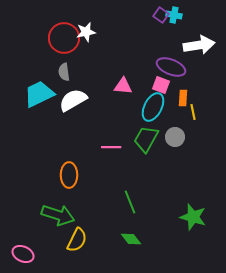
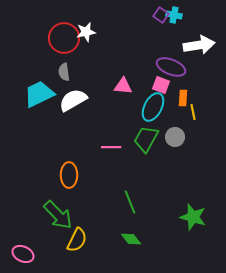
green arrow: rotated 28 degrees clockwise
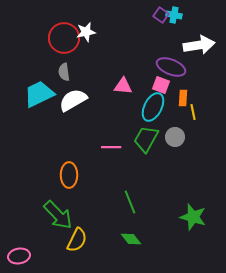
pink ellipse: moved 4 px left, 2 px down; rotated 35 degrees counterclockwise
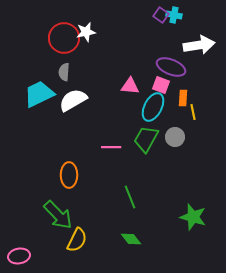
gray semicircle: rotated 12 degrees clockwise
pink triangle: moved 7 px right
green line: moved 5 px up
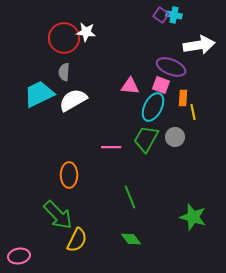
white star: rotated 18 degrees clockwise
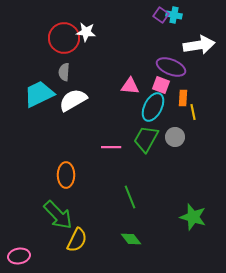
orange ellipse: moved 3 px left
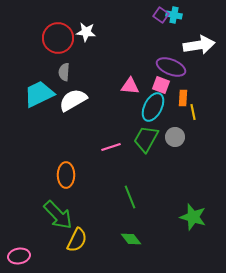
red circle: moved 6 px left
pink line: rotated 18 degrees counterclockwise
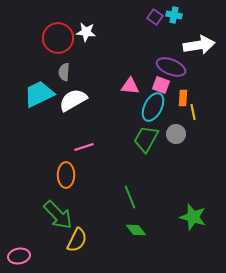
purple square: moved 6 px left, 2 px down
gray circle: moved 1 px right, 3 px up
pink line: moved 27 px left
green diamond: moved 5 px right, 9 px up
